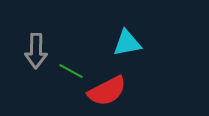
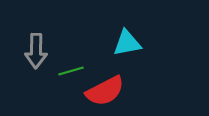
green line: rotated 45 degrees counterclockwise
red semicircle: moved 2 px left
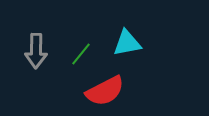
green line: moved 10 px right, 17 px up; rotated 35 degrees counterclockwise
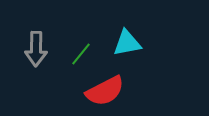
gray arrow: moved 2 px up
